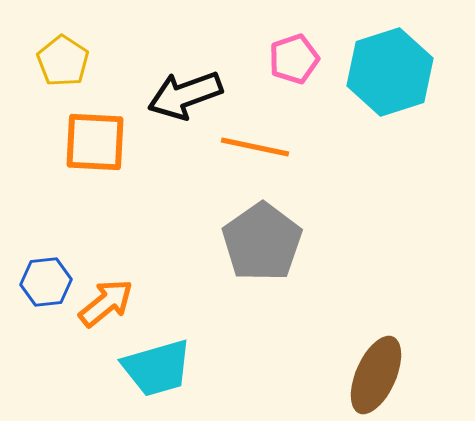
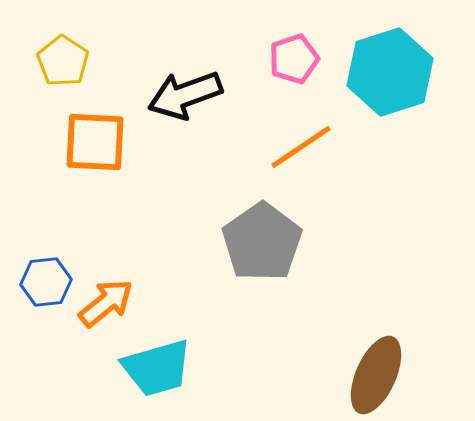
orange line: moved 46 px right; rotated 46 degrees counterclockwise
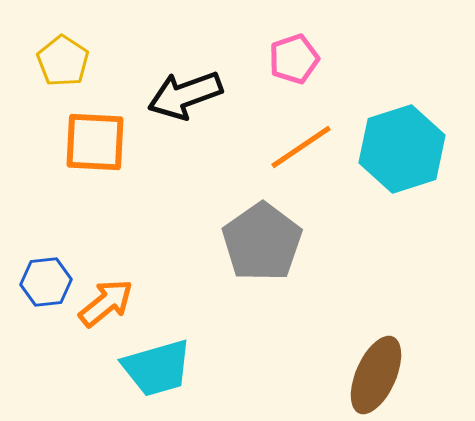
cyan hexagon: moved 12 px right, 77 px down
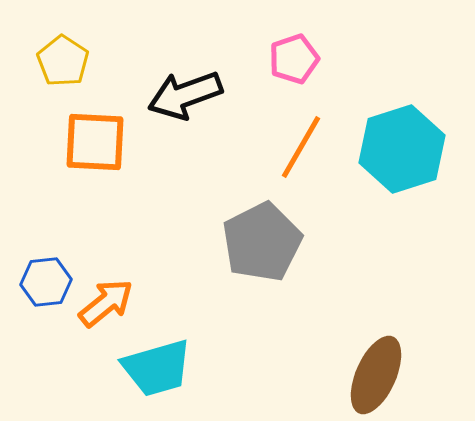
orange line: rotated 26 degrees counterclockwise
gray pentagon: rotated 8 degrees clockwise
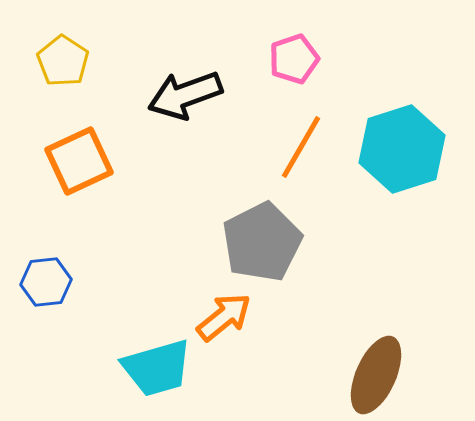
orange square: moved 16 px left, 19 px down; rotated 28 degrees counterclockwise
orange arrow: moved 118 px right, 14 px down
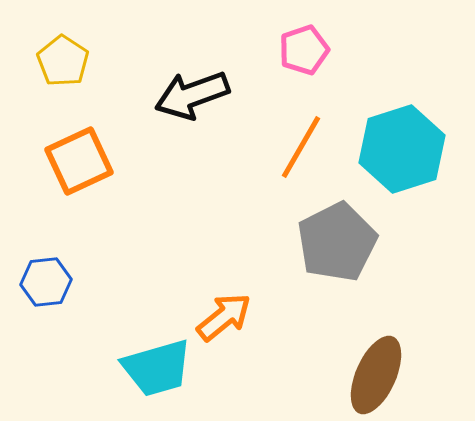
pink pentagon: moved 10 px right, 9 px up
black arrow: moved 7 px right
gray pentagon: moved 75 px right
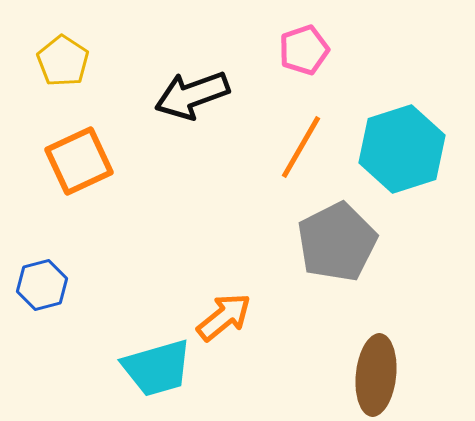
blue hexagon: moved 4 px left, 3 px down; rotated 9 degrees counterclockwise
brown ellipse: rotated 18 degrees counterclockwise
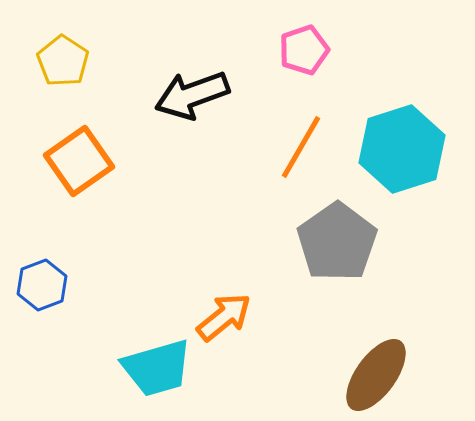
orange square: rotated 10 degrees counterclockwise
gray pentagon: rotated 8 degrees counterclockwise
blue hexagon: rotated 6 degrees counterclockwise
brown ellipse: rotated 30 degrees clockwise
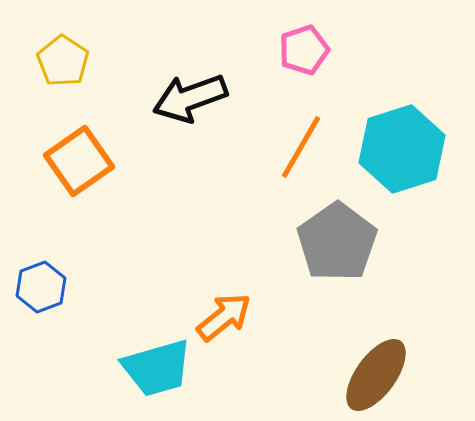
black arrow: moved 2 px left, 3 px down
blue hexagon: moved 1 px left, 2 px down
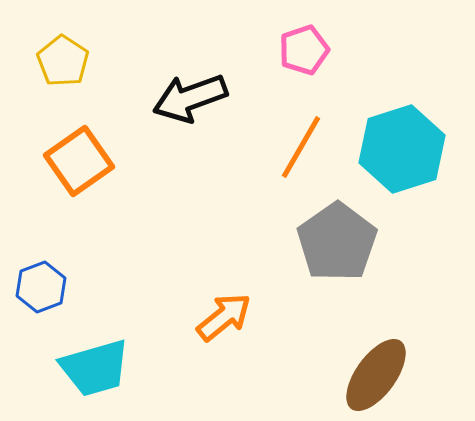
cyan trapezoid: moved 62 px left
